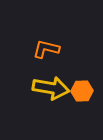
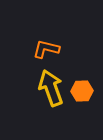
yellow arrow: rotated 120 degrees counterclockwise
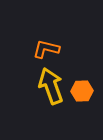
yellow arrow: moved 2 px up
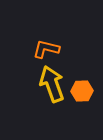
yellow arrow: moved 1 px right, 2 px up
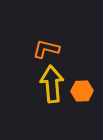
yellow arrow: rotated 15 degrees clockwise
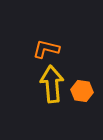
orange hexagon: rotated 10 degrees clockwise
